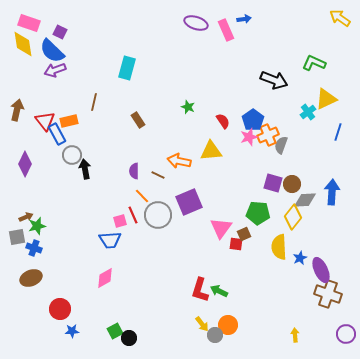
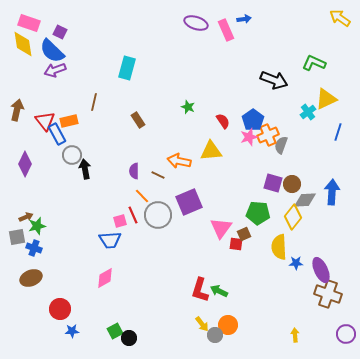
blue star at (300, 258): moved 4 px left, 5 px down; rotated 24 degrees clockwise
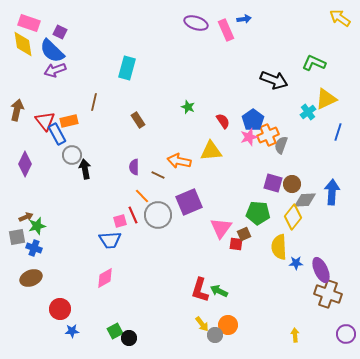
purple semicircle at (134, 171): moved 4 px up
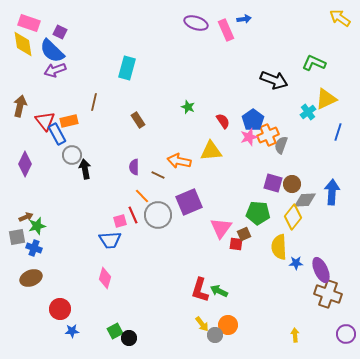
brown arrow at (17, 110): moved 3 px right, 4 px up
pink diamond at (105, 278): rotated 45 degrees counterclockwise
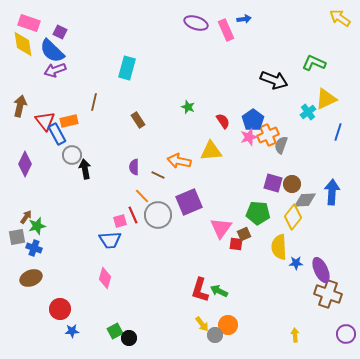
brown arrow at (26, 217): rotated 32 degrees counterclockwise
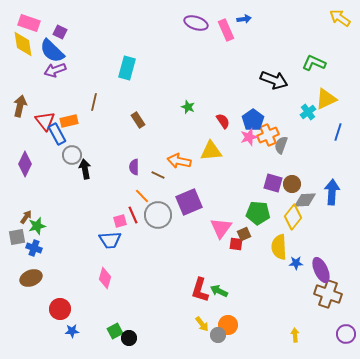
gray circle at (215, 335): moved 3 px right
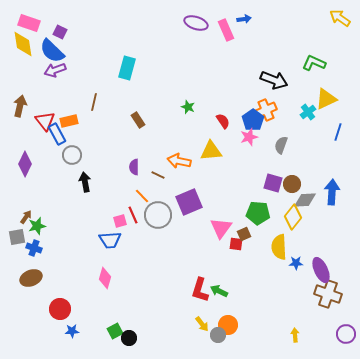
orange cross at (268, 135): moved 2 px left, 25 px up
black arrow at (85, 169): moved 13 px down
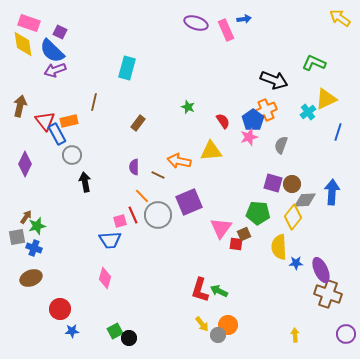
brown rectangle at (138, 120): moved 3 px down; rotated 70 degrees clockwise
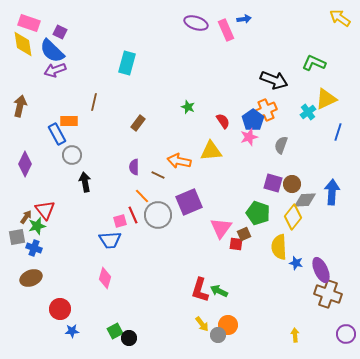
cyan rectangle at (127, 68): moved 5 px up
red triangle at (45, 121): moved 89 px down
orange rectangle at (69, 121): rotated 12 degrees clockwise
green pentagon at (258, 213): rotated 15 degrees clockwise
blue star at (296, 263): rotated 16 degrees clockwise
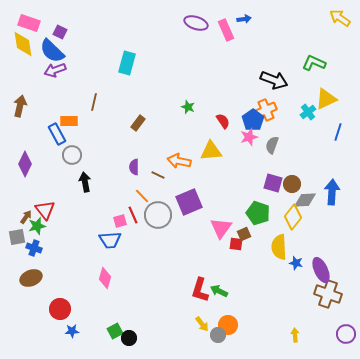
gray semicircle at (281, 145): moved 9 px left
